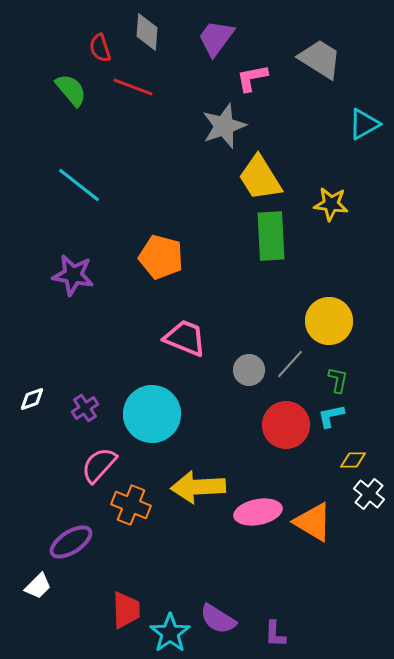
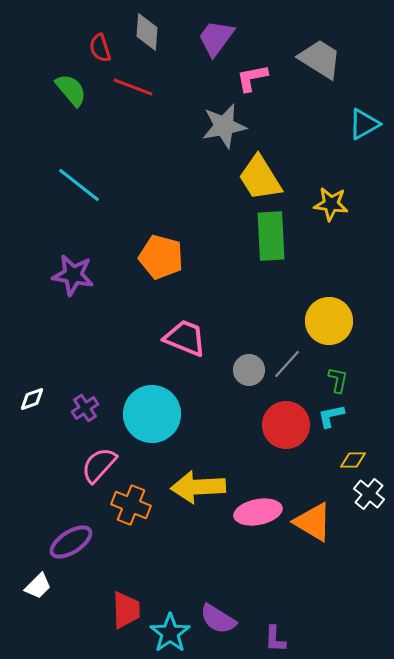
gray star: rotated 9 degrees clockwise
gray line: moved 3 px left
purple L-shape: moved 5 px down
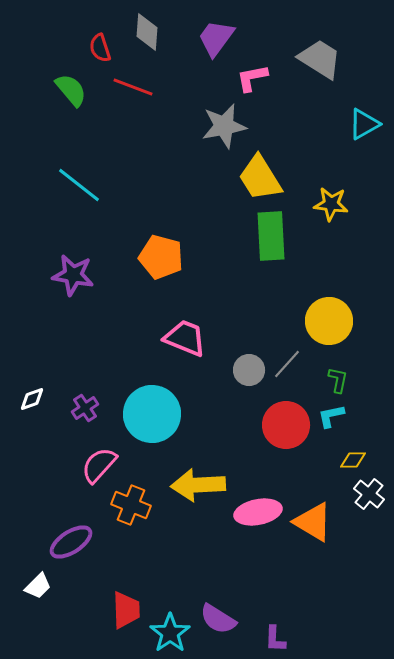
yellow arrow: moved 2 px up
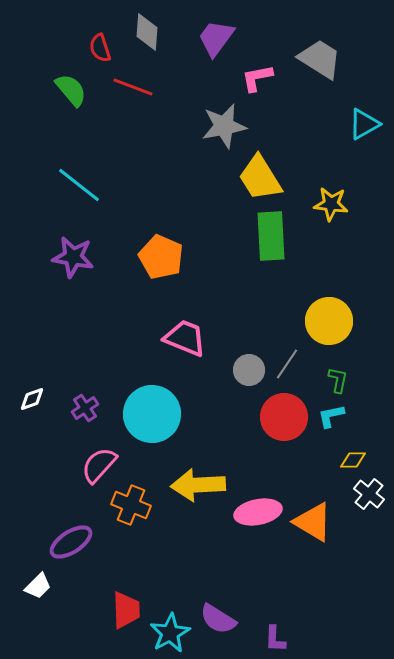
pink L-shape: moved 5 px right
orange pentagon: rotated 9 degrees clockwise
purple star: moved 18 px up
gray line: rotated 8 degrees counterclockwise
red circle: moved 2 px left, 8 px up
cyan star: rotated 6 degrees clockwise
